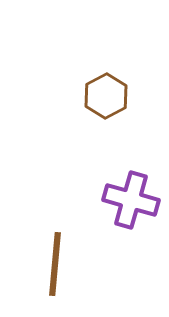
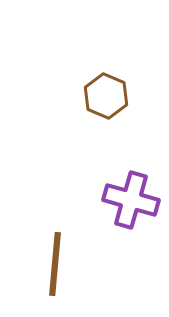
brown hexagon: rotated 9 degrees counterclockwise
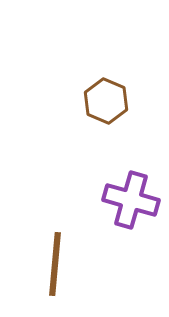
brown hexagon: moved 5 px down
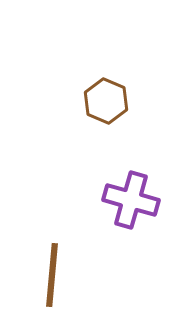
brown line: moved 3 px left, 11 px down
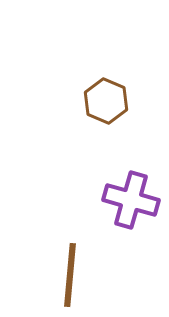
brown line: moved 18 px right
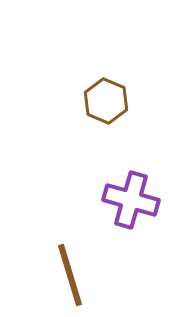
brown line: rotated 22 degrees counterclockwise
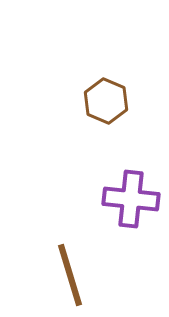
purple cross: moved 1 px up; rotated 10 degrees counterclockwise
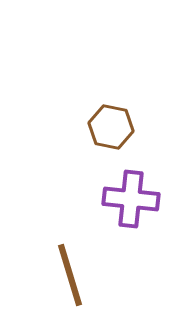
brown hexagon: moved 5 px right, 26 px down; rotated 12 degrees counterclockwise
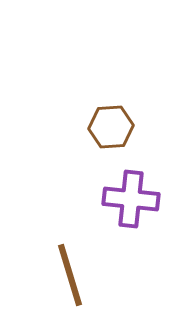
brown hexagon: rotated 15 degrees counterclockwise
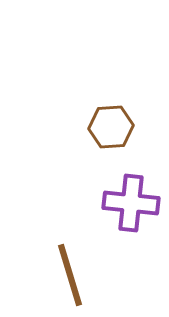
purple cross: moved 4 px down
